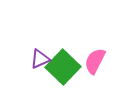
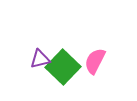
purple triangle: rotated 10 degrees clockwise
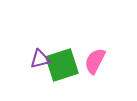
green square: moved 1 px left, 2 px up; rotated 28 degrees clockwise
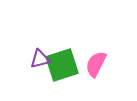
pink semicircle: moved 1 px right, 3 px down
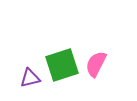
purple triangle: moved 10 px left, 19 px down
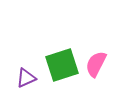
purple triangle: moved 4 px left; rotated 10 degrees counterclockwise
